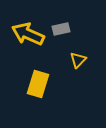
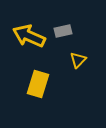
gray rectangle: moved 2 px right, 2 px down
yellow arrow: moved 1 px right, 2 px down
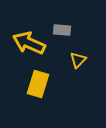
gray rectangle: moved 1 px left, 1 px up; rotated 18 degrees clockwise
yellow arrow: moved 7 px down
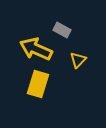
gray rectangle: rotated 24 degrees clockwise
yellow arrow: moved 7 px right, 6 px down
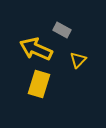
yellow rectangle: moved 1 px right
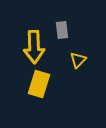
gray rectangle: rotated 54 degrees clockwise
yellow arrow: moved 2 px left, 2 px up; rotated 116 degrees counterclockwise
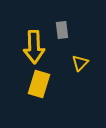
yellow triangle: moved 2 px right, 3 px down
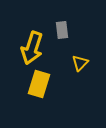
yellow arrow: moved 2 px left, 1 px down; rotated 20 degrees clockwise
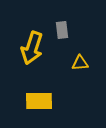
yellow triangle: rotated 42 degrees clockwise
yellow rectangle: moved 17 px down; rotated 72 degrees clockwise
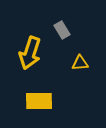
gray rectangle: rotated 24 degrees counterclockwise
yellow arrow: moved 2 px left, 5 px down
